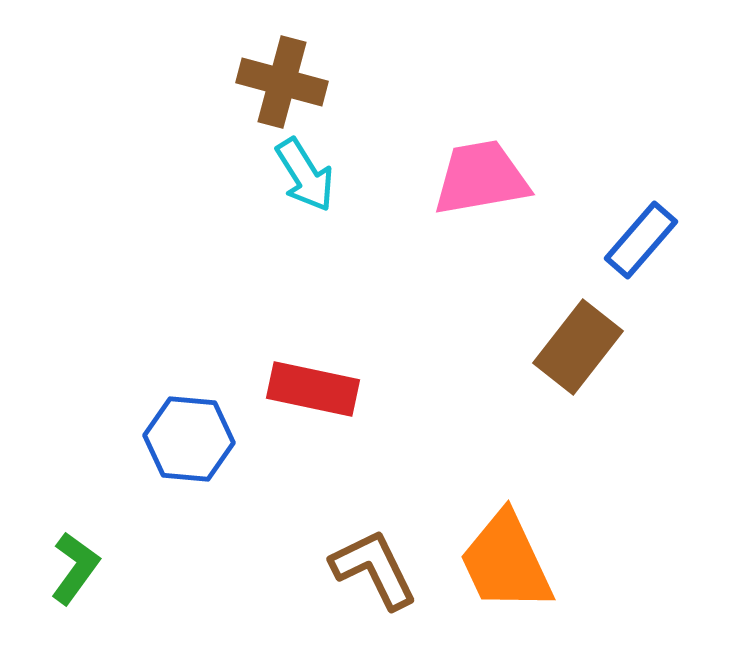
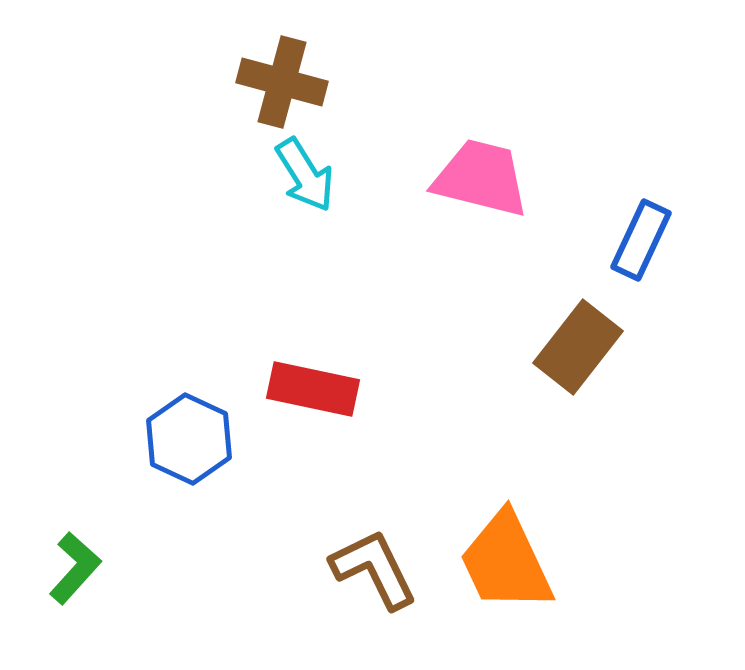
pink trapezoid: rotated 24 degrees clockwise
blue rectangle: rotated 16 degrees counterclockwise
blue hexagon: rotated 20 degrees clockwise
green L-shape: rotated 6 degrees clockwise
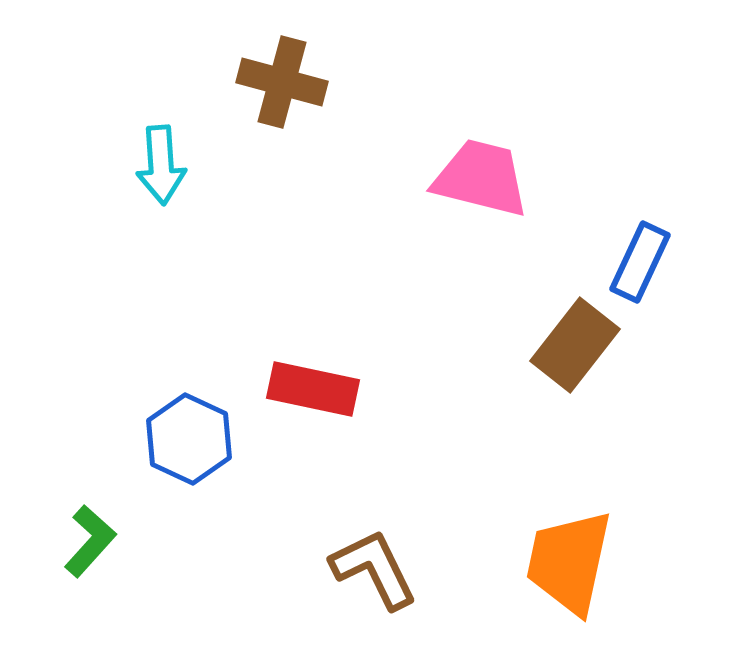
cyan arrow: moved 144 px left, 10 px up; rotated 28 degrees clockwise
blue rectangle: moved 1 px left, 22 px down
brown rectangle: moved 3 px left, 2 px up
orange trapezoid: moved 63 px right; rotated 37 degrees clockwise
green L-shape: moved 15 px right, 27 px up
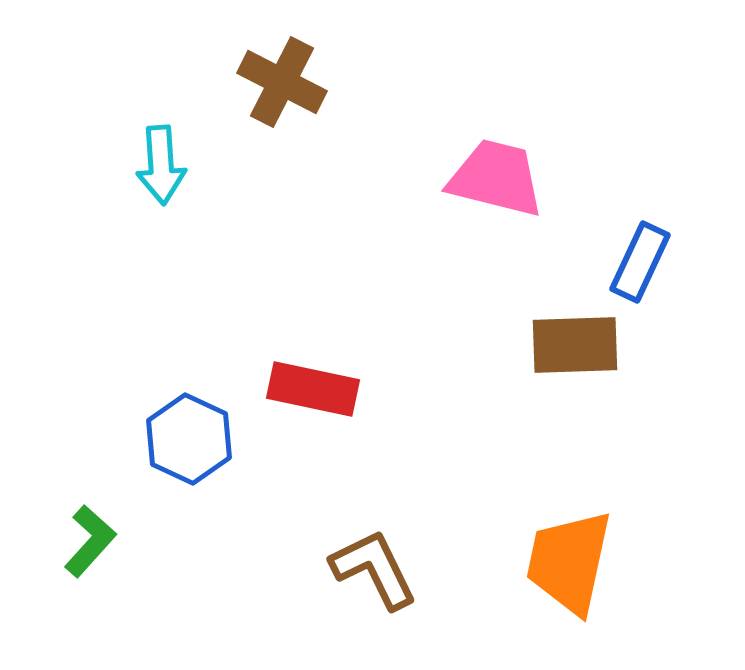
brown cross: rotated 12 degrees clockwise
pink trapezoid: moved 15 px right
brown rectangle: rotated 50 degrees clockwise
